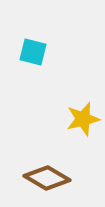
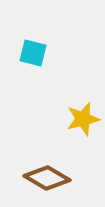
cyan square: moved 1 px down
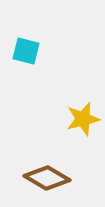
cyan square: moved 7 px left, 2 px up
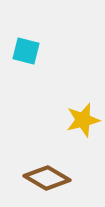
yellow star: moved 1 px down
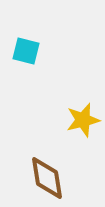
brown diamond: rotated 51 degrees clockwise
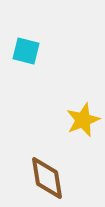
yellow star: rotated 8 degrees counterclockwise
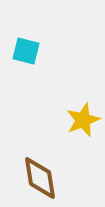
brown diamond: moved 7 px left
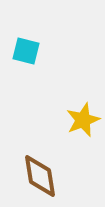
brown diamond: moved 2 px up
